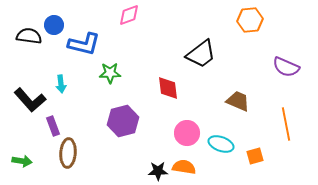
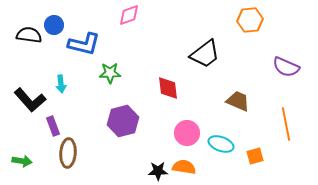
black semicircle: moved 1 px up
black trapezoid: moved 4 px right
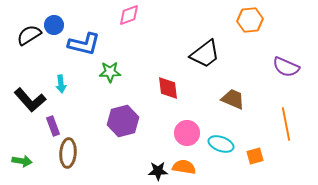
black semicircle: rotated 40 degrees counterclockwise
green star: moved 1 px up
brown trapezoid: moved 5 px left, 2 px up
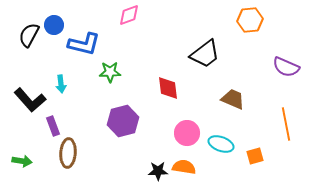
black semicircle: rotated 30 degrees counterclockwise
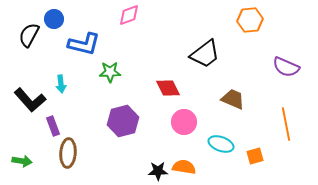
blue circle: moved 6 px up
red diamond: rotated 20 degrees counterclockwise
pink circle: moved 3 px left, 11 px up
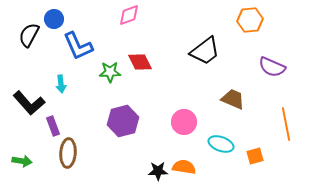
blue L-shape: moved 6 px left, 2 px down; rotated 52 degrees clockwise
black trapezoid: moved 3 px up
purple semicircle: moved 14 px left
red diamond: moved 28 px left, 26 px up
black L-shape: moved 1 px left, 3 px down
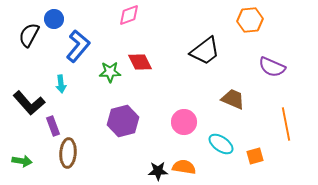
blue L-shape: rotated 116 degrees counterclockwise
cyan ellipse: rotated 15 degrees clockwise
